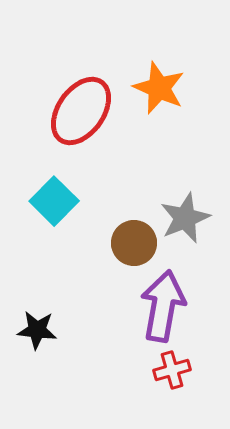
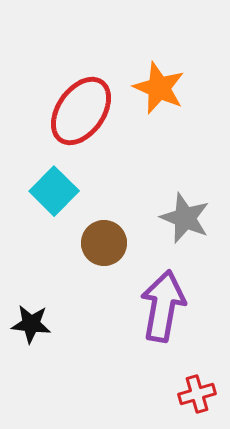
cyan square: moved 10 px up
gray star: rotated 27 degrees counterclockwise
brown circle: moved 30 px left
black star: moved 6 px left, 6 px up
red cross: moved 25 px right, 24 px down
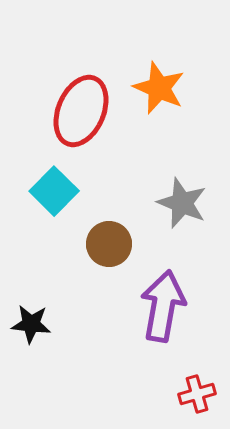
red ellipse: rotated 12 degrees counterclockwise
gray star: moved 3 px left, 15 px up
brown circle: moved 5 px right, 1 px down
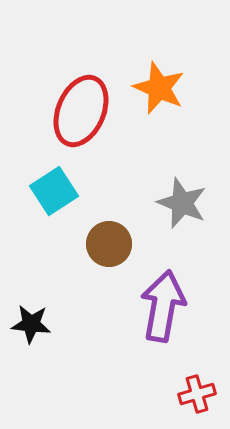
cyan square: rotated 12 degrees clockwise
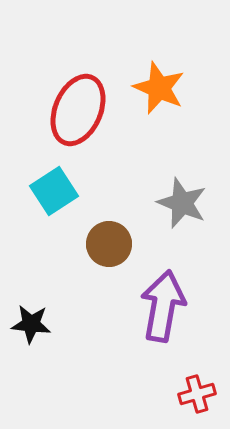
red ellipse: moved 3 px left, 1 px up
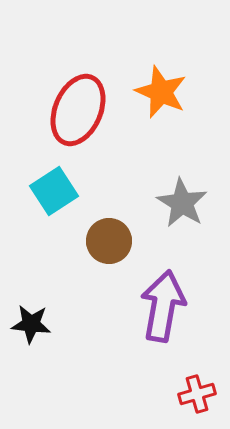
orange star: moved 2 px right, 4 px down
gray star: rotated 9 degrees clockwise
brown circle: moved 3 px up
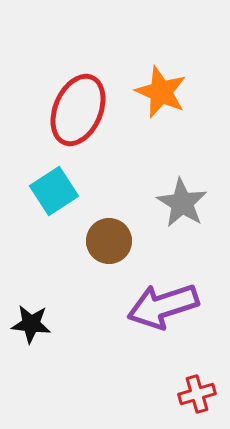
purple arrow: rotated 118 degrees counterclockwise
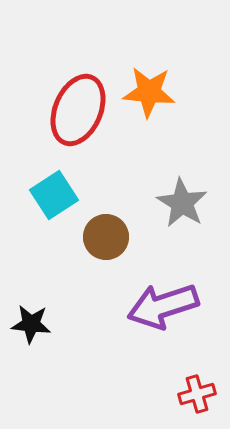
orange star: moved 12 px left; rotated 18 degrees counterclockwise
cyan square: moved 4 px down
brown circle: moved 3 px left, 4 px up
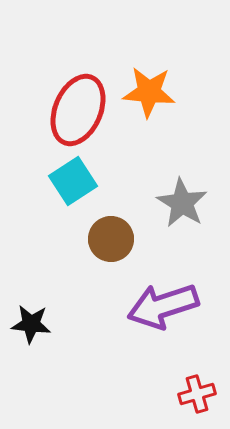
cyan square: moved 19 px right, 14 px up
brown circle: moved 5 px right, 2 px down
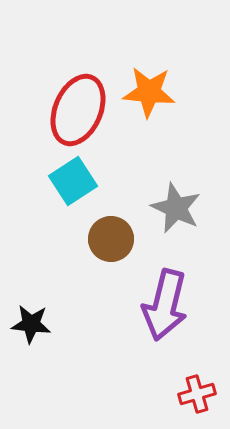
gray star: moved 6 px left, 5 px down; rotated 6 degrees counterclockwise
purple arrow: moved 2 px right, 1 px up; rotated 58 degrees counterclockwise
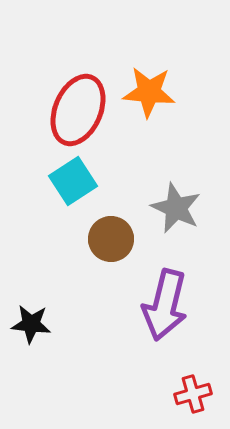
red cross: moved 4 px left
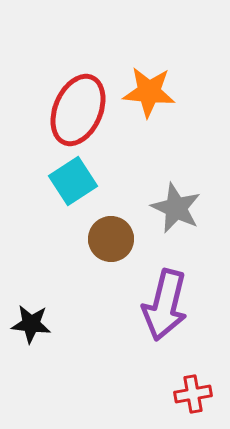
red cross: rotated 6 degrees clockwise
